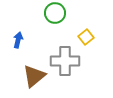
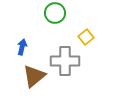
blue arrow: moved 4 px right, 7 px down
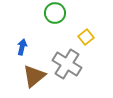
gray cross: moved 2 px right, 3 px down; rotated 32 degrees clockwise
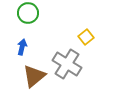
green circle: moved 27 px left
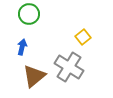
green circle: moved 1 px right, 1 px down
yellow square: moved 3 px left
gray cross: moved 2 px right, 3 px down
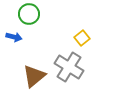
yellow square: moved 1 px left, 1 px down
blue arrow: moved 8 px left, 10 px up; rotated 91 degrees clockwise
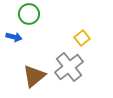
gray cross: rotated 20 degrees clockwise
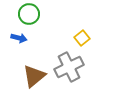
blue arrow: moved 5 px right, 1 px down
gray cross: rotated 12 degrees clockwise
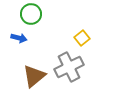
green circle: moved 2 px right
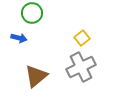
green circle: moved 1 px right, 1 px up
gray cross: moved 12 px right
brown triangle: moved 2 px right
